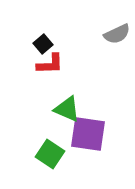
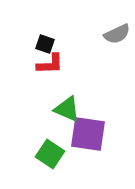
black square: moved 2 px right; rotated 30 degrees counterclockwise
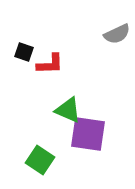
black square: moved 21 px left, 8 px down
green triangle: moved 1 px right, 1 px down
green square: moved 10 px left, 6 px down
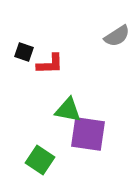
gray semicircle: moved 2 px down; rotated 8 degrees counterclockwise
green triangle: rotated 12 degrees counterclockwise
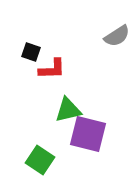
black square: moved 7 px right
red L-shape: moved 2 px right, 5 px down
green triangle: rotated 24 degrees counterclockwise
purple square: rotated 6 degrees clockwise
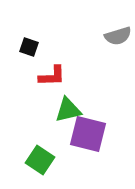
gray semicircle: moved 1 px right; rotated 16 degrees clockwise
black square: moved 2 px left, 5 px up
red L-shape: moved 7 px down
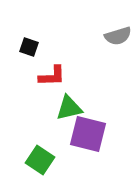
green triangle: moved 1 px right, 2 px up
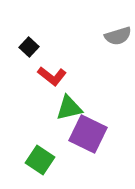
black square: rotated 24 degrees clockwise
red L-shape: rotated 40 degrees clockwise
purple square: rotated 12 degrees clockwise
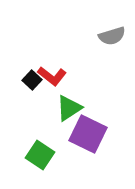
gray semicircle: moved 6 px left
black square: moved 3 px right, 33 px down
green triangle: rotated 20 degrees counterclockwise
green square: moved 5 px up
